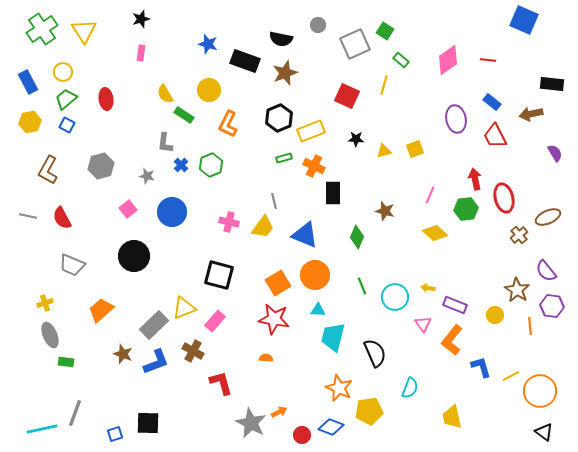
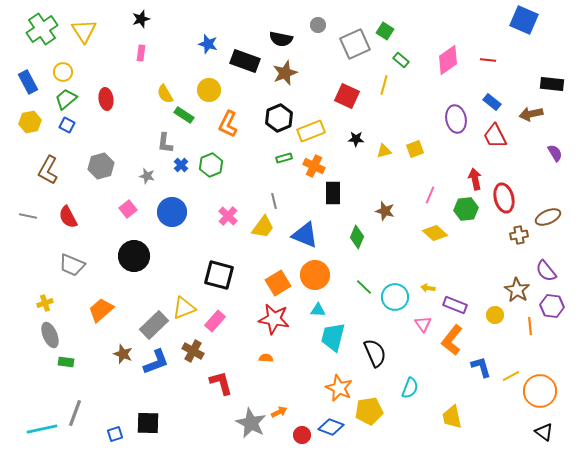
red semicircle at (62, 218): moved 6 px right, 1 px up
pink cross at (229, 222): moved 1 px left, 6 px up; rotated 30 degrees clockwise
brown cross at (519, 235): rotated 30 degrees clockwise
green line at (362, 286): moved 2 px right, 1 px down; rotated 24 degrees counterclockwise
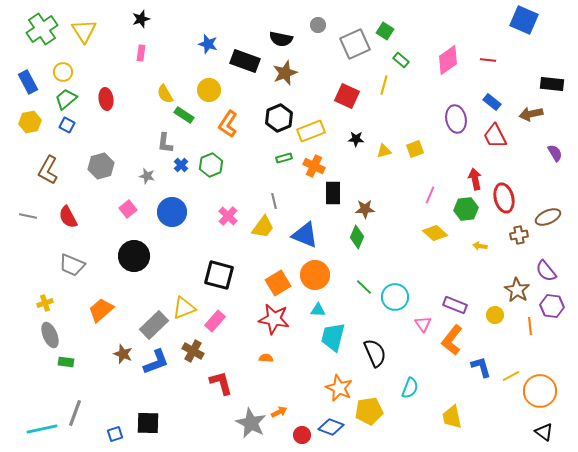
orange L-shape at (228, 124): rotated 8 degrees clockwise
brown star at (385, 211): moved 20 px left, 2 px up; rotated 18 degrees counterclockwise
yellow arrow at (428, 288): moved 52 px right, 42 px up
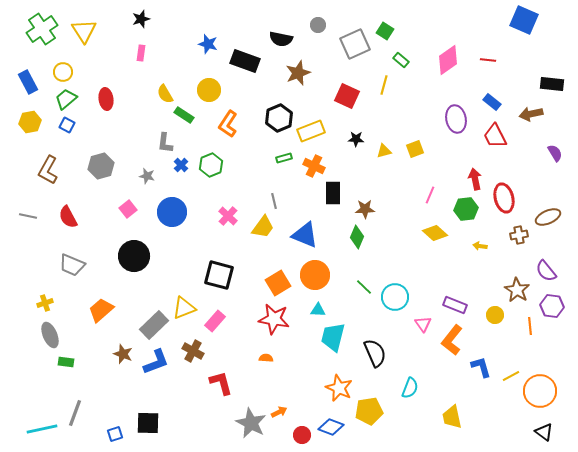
brown star at (285, 73): moved 13 px right
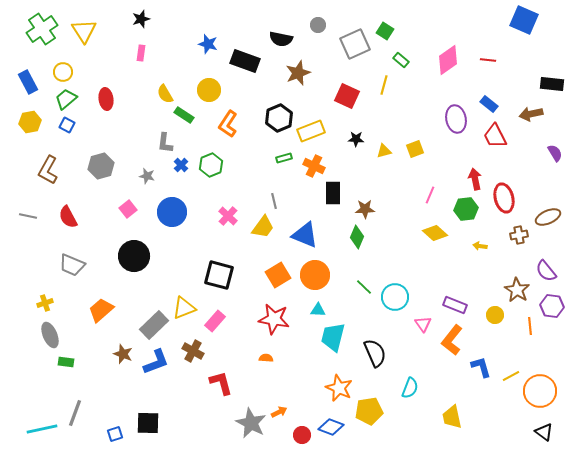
blue rectangle at (492, 102): moved 3 px left, 2 px down
orange square at (278, 283): moved 8 px up
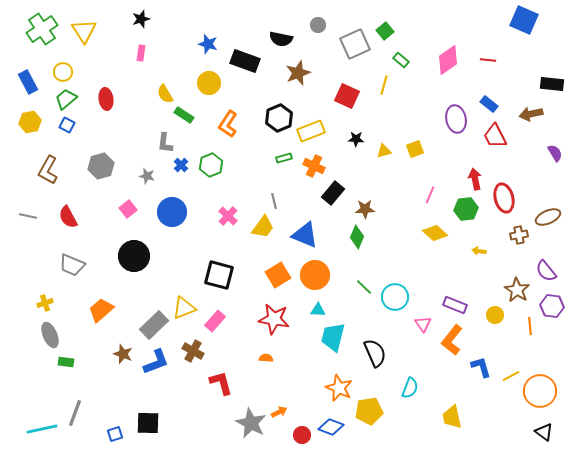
green square at (385, 31): rotated 18 degrees clockwise
yellow circle at (209, 90): moved 7 px up
black rectangle at (333, 193): rotated 40 degrees clockwise
yellow arrow at (480, 246): moved 1 px left, 5 px down
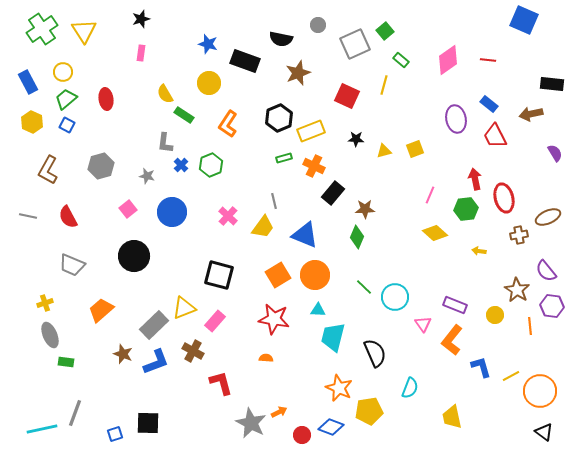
yellow hexagon at (30, 122): moved 2 px right; rotated 25 degrees counterclockwise
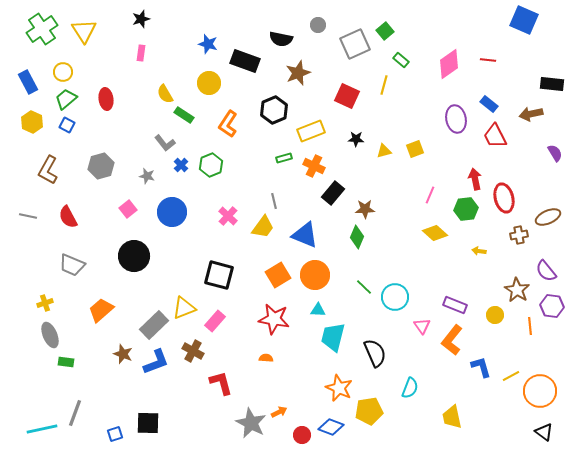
pink diamond at (448, 60): moved 1 px right, 4 px down
black hexagon at (279, 118): moved 5 px left, 8 px up
gray L-shape at (165, 143): rotated 45 degrees counterclockwise
pink triangle at (423, 324): moved 1 px left, 2 px down
